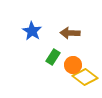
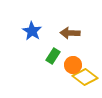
green rectangle: moved 1 px up
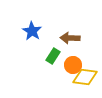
brown arrow: moved 5 px down
yellow diamond: rotated 30 degrees counterclockwise
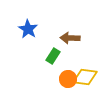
blue star: moved 4 px left, 2 px up
orange circle: moved 5 px left, 14 px down
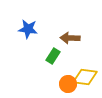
blue star: rotated 24 degrees counterclockwise
orange circle: moved 5 px down
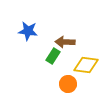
blue star: moved 2 px down
brown arrow: moved 5 px left, 4 px down
yellow diamond: moved 1 px right, 12 px up
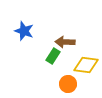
blue star: moved 4 px left; rotated 12 degrees clockwise
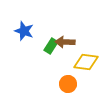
green rectangle: moved 2 px left, 10 px up
yellow diamond: moved 3 px up
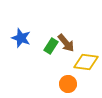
blue star: moved 3 px left, 7 px down
brown arrow: moved 1 px right, 1 px down; rotated 132 degrees counterclockwise
